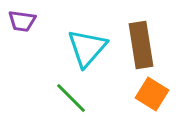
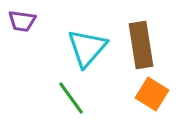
green line: rotated 9 degrees clockwise
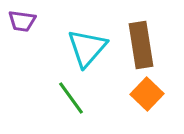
orange square: moved 5 px left; rotated 12 degrees clockwise
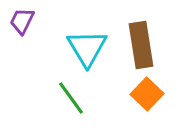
purple trapezoid: rotated 108 degrees clockwise
cyan triangle: rotated 12 degrees counterclockwise
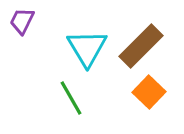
brown rectangle: moved 1 px down; rotated 54 degrees clockwise
orange square: moved 2 px right, 2 px up
green line: rotated 6 degrees clockwise
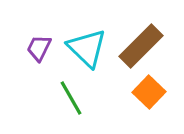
purple trapezoid: moved 17 px right, 27 px down
cyan triangle: rotated 15 degrees counterclockwise
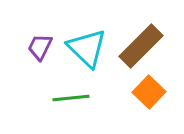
purple trapezoid: moved 1 px right, 1 px up
green line: rotated 66 degrees counterclockwise
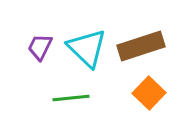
brown rectangle: rotated 27 degrees clockwise
orange square: moved 1 px down
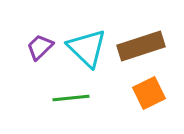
purple trapezoid: rotated 20 degrees clockwise
orange square: rotated 20 degrees clockwise
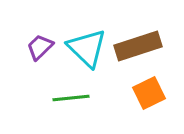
brown rectangle: moved 3 px left
